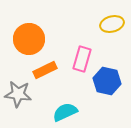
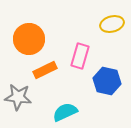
pink rectangle: moved 2 px left, 3 px up
gray star: moved 3 px down
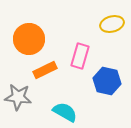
cyan semicircle: rotated 55 degrees clockwise
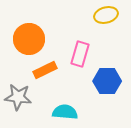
yellow ellipse: moved 6 px left, 9 px up
pink rectangle: moved 2 px up
blue hexagon: rotated 12 degrees counterclockwise
cyan semicircle: rotated 25 degrees counterclockwise
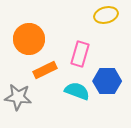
cyan semicircle: moved 12 px right, 21 px up; rotated 15 degrees clockwise
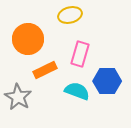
yellow ellipse: moved 36 px left
orange circle: moved 1 px left
gray star: rotated 24 degrees clockwise
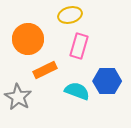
pink rectangle: moved 1 px left, 8 px up
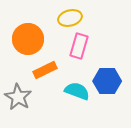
yellow ellipse: moved 3 px down
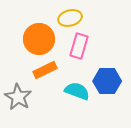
orange circle: moved 11 px right
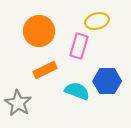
yellow ellipse: moved 27 px right, 3 px down
orange circle: moved 8 px up
gray star: moved 6 px down
